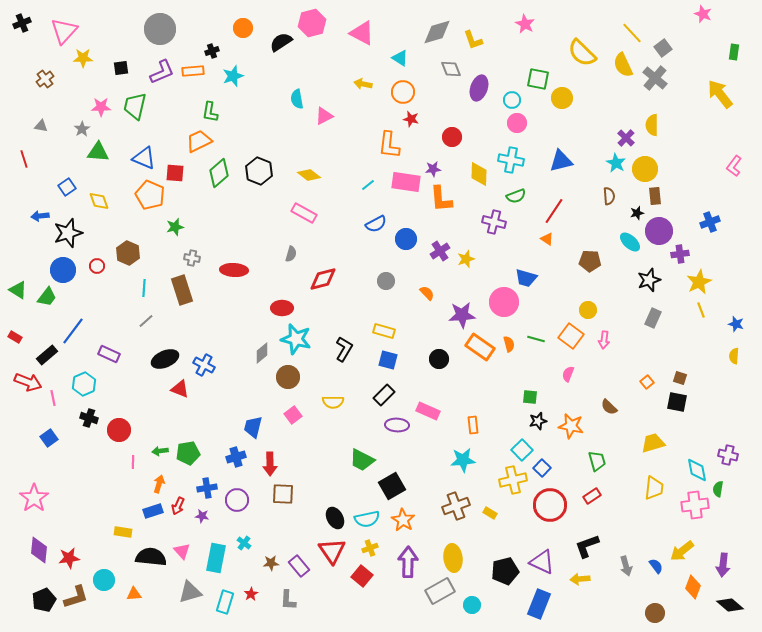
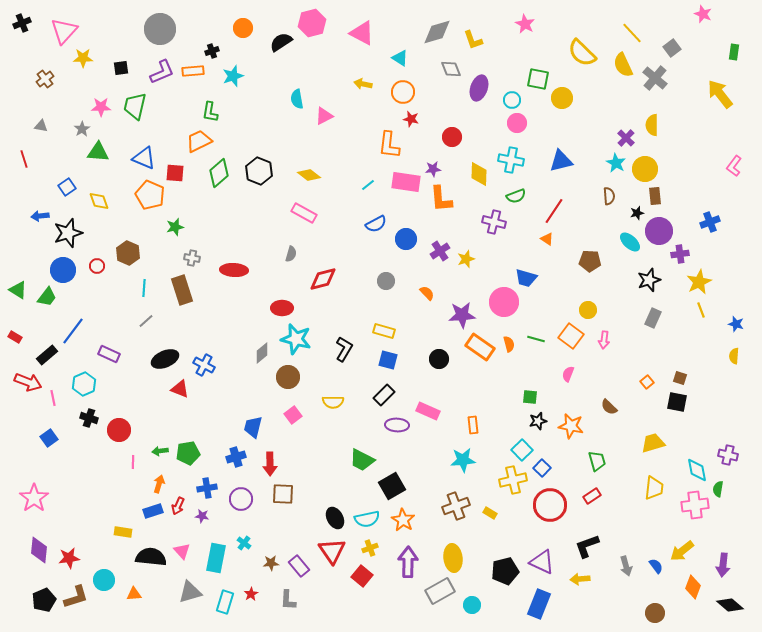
gray square at (663, 48): moved 9 px right
purple circle at (237, 500): moved 4 px right, 1 px up
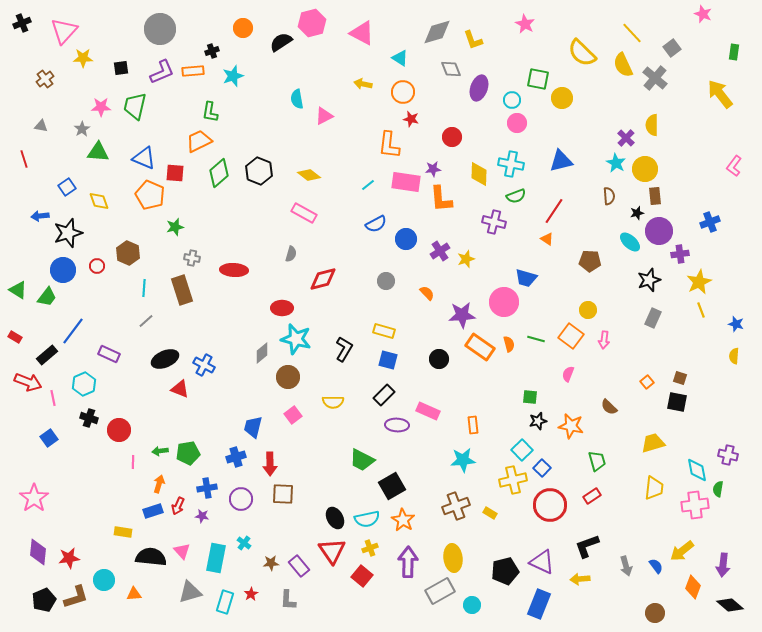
cyan cross at (511, 160): moved 4 px down
purple diamond at (39, 550): moved 1 px left, 2 px down
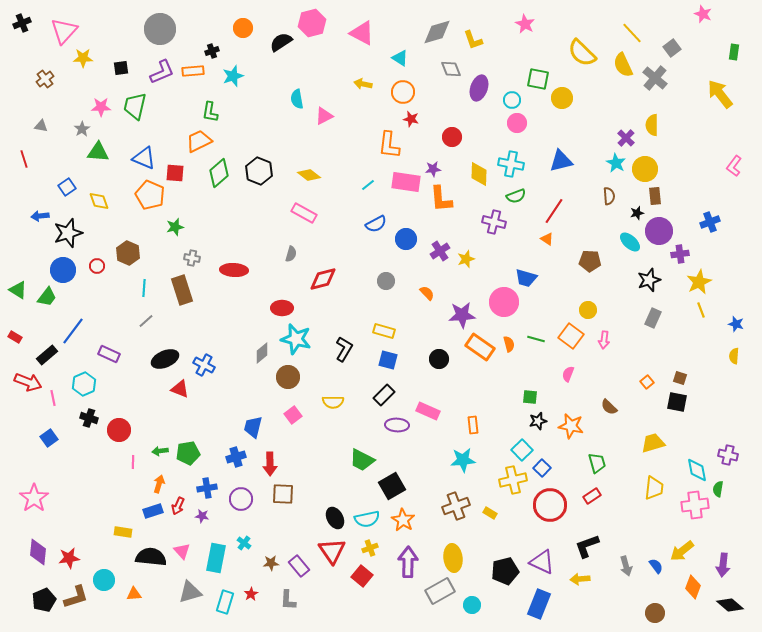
green trapezoid at (597, 461): moved 2 px down
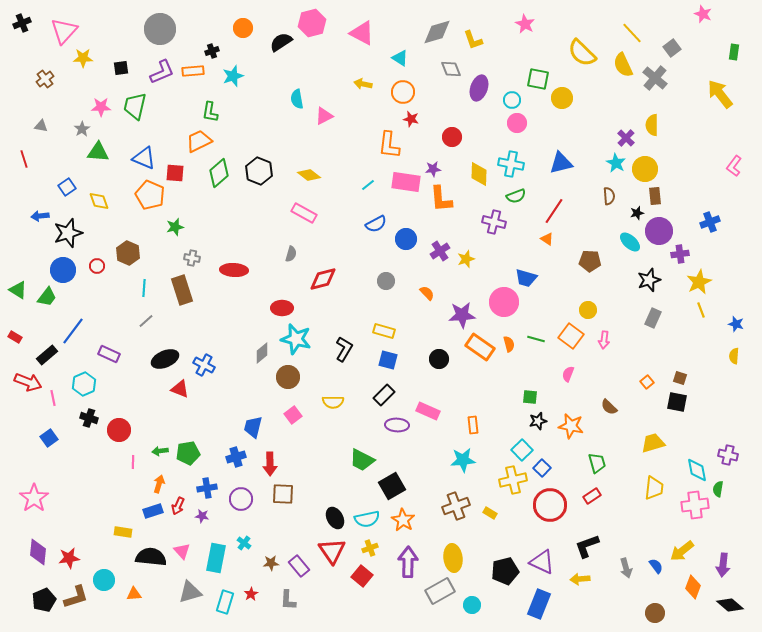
blue triangle at (561, 161): moved 2 px down
gray arrow at (626, 566): moved 2 px down
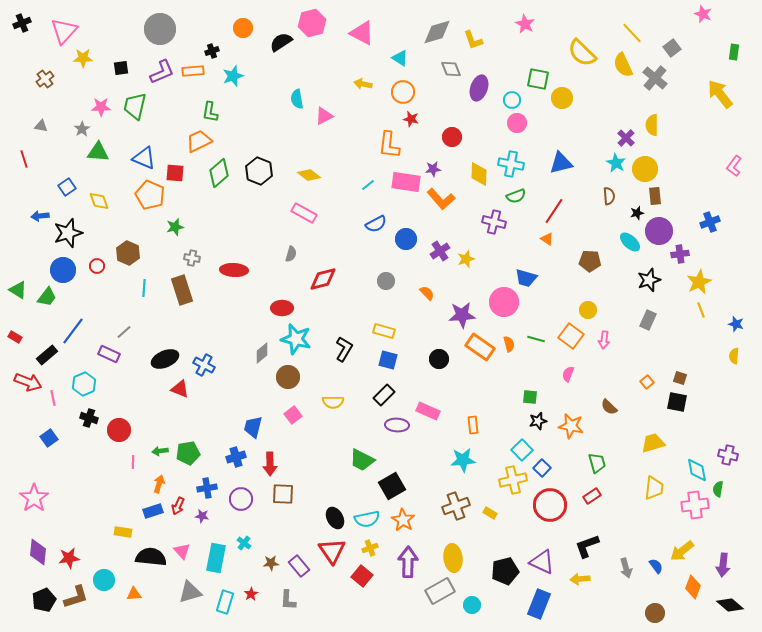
orange L-shape at (441, 199): rotated 36 degrees counterclockwise
gray rectangle at (653, 318): moved 5 px left, 2 px down
gray line at (146, 321): moved 22 px left, 11 px down
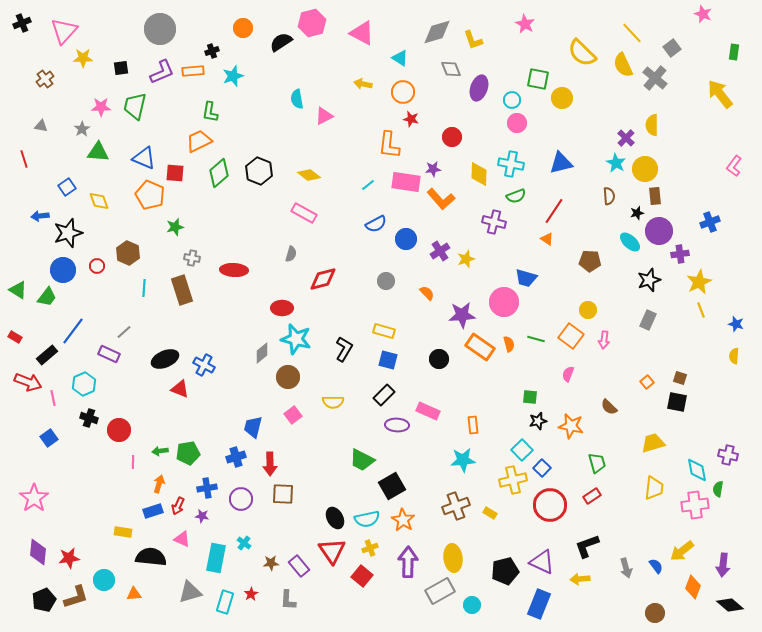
pink triangle at (182, 551): moved 12 px up; rotated 24 degrees counterclockwise
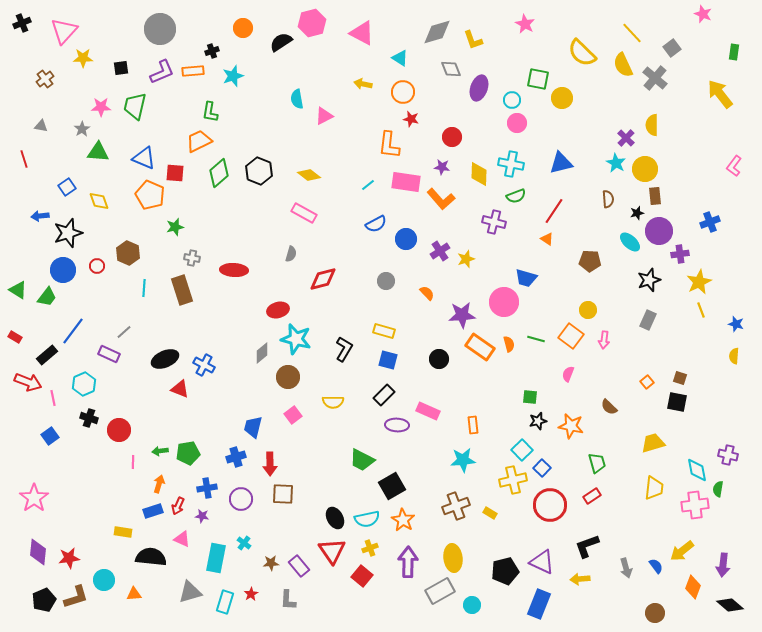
purple star at (433, 169): moved 9 px right, 2 px up; rotated 14 degrees clockwise
brown semicircle at (609, 196): moved 1 px left, 3 px down
red ellipse at (282, 308): moved 4 px left, 2 px down; rotated 15 degrees counterclockwise
blue square at (49, 438): moved 1 px right, 2 px up
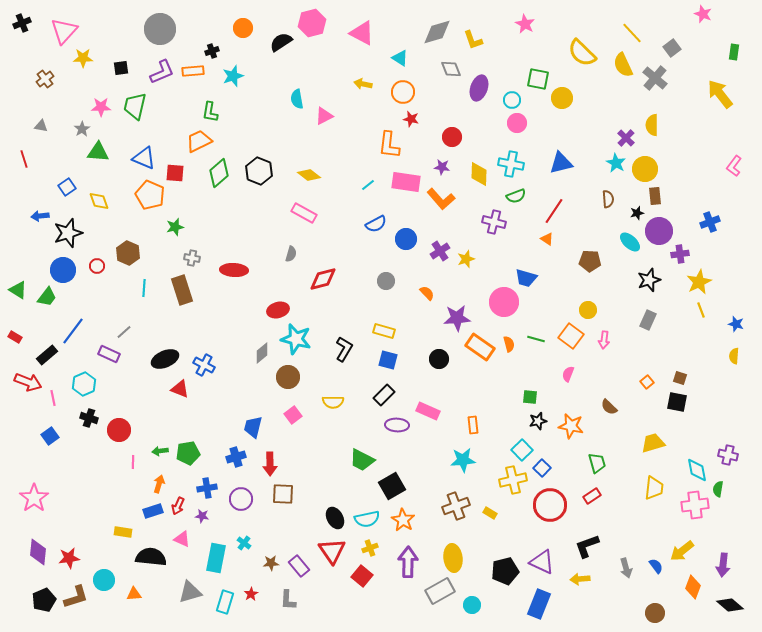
purple star at (462, 315): moved 5 px left, 3 px down
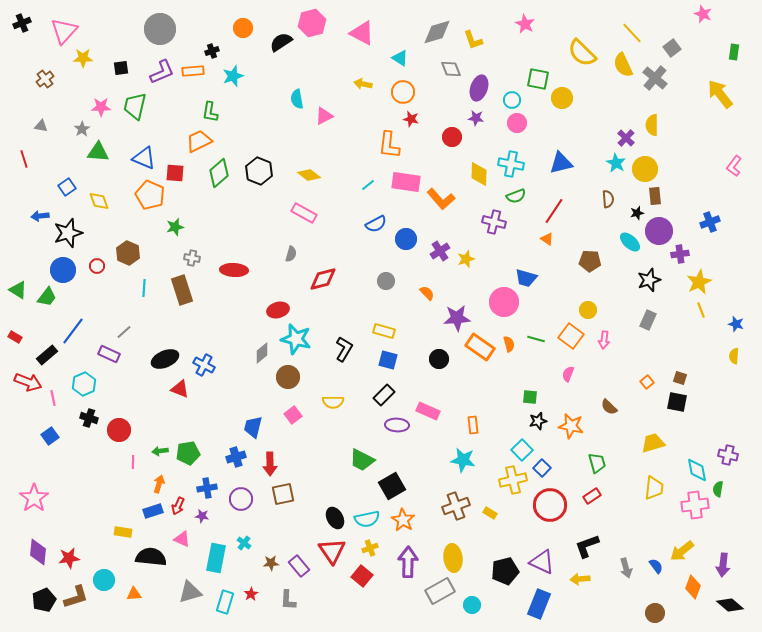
purple star at (442, 167): moved 34 px right, 49 px up
cyan star at (463, 460): rotated 15 degrees clockwise
brown square at (283, 494): rotated 15 degrees counterclockwise
